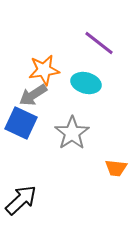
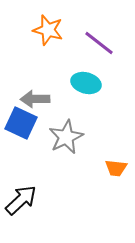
orange star: moved 4 px right, 40 px up; rotated 24 degrees clockwise
gray arrow: moved 2 px right, 4 px down; rotated 32 degrees clockwise
gray star: moved 6 px left, 4 px down; rotated 8 degrees clockwise
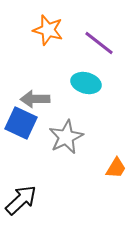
orange trapezoid: rotated 65 degrees counterclockwise
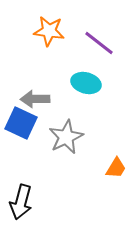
orange star: moved 1 px right, 1 px down; rotated 8 degrees counterclockwise
black arrow: moved 2 px down; rotated 148 degrees clockwise
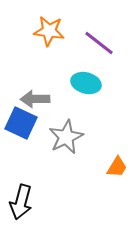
orange trapezoid: moved 1 px right, 1 px up
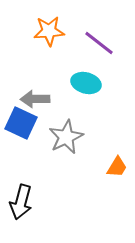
orange star: rotated 12 degrees counterclockwise
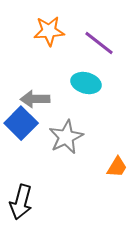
blue square: rotated 20 degrees clockwise
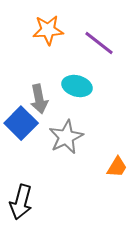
orange star: moved 1 px left, 1 px up
cyan ellipse: moved 9 px left, 3 px down
gray arrow: moved 4 px right; rotated 100 degrees counterclockwise
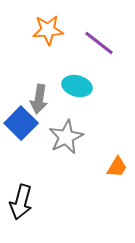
gray arrow: rotated 20 degrees clockwise
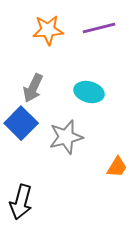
purple line: moved 15 px up; rotated 52 degrees counterclockwise
cyan ellipse: moved 12 px right, 6 px down
gray arrow: moved 6 px left, 11 px up; rotated 16 degrees clockwise
gray star: rotated 12 degrees clockwise
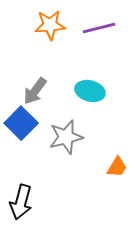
orange star: moved 2 px right, 5 px up
gray arrow: moved 2 px right, 3 px down; rotated 12 degrees clockwise
cyan ellipse: moved 1 px right, 1 px up
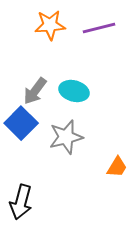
cyan ellipse: moved 16 px left
